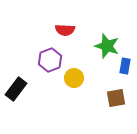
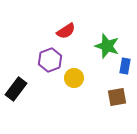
red semicircle: moved 1 px right, 1 px down; rotated 36 degrees counterclockwise
brown square: moved 1 px right, 1 px up
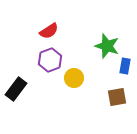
red semicircle: moved 17 px left
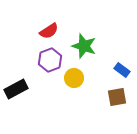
green star: moved 23 px left
blue rectangle: moved 3 px left, 4 px down; rotated 63 degrees counterclockwise
black rectangle: rotated 25 degrees clockwise
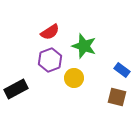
red semicircle: moved 1 px right, 1 px down
brown square: rotated 24 degrees clockwise
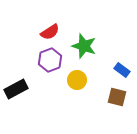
yellow circle: moved 3 px right, 2 px down
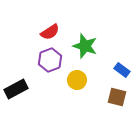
green star: moved 1 px right
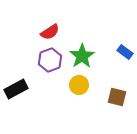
green star: moved 3 px left, 10 px down; rotated 20 degrees clockwise
blue rectangle: moved 3 px right, 18 px up
yellow circle: moved 2 px right, 5 px down
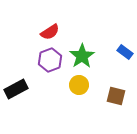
brown square: moved 1 px left, 1 px up
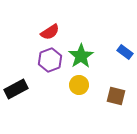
green star: moved 1 px left
